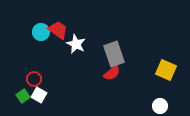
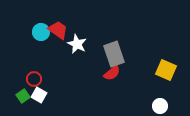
white star: moved 1 px right
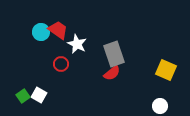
red circle: moved 27 px right, 15 px up
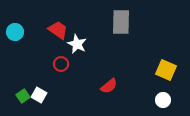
cyan circle: moved 26 px left
gray rectangle: moved 7 px right, 32 px up; rotated 20 degrees clockwise
red semicircle: moved 3 px left, 13 px down
white circle: moved 3 px right, 6 px up
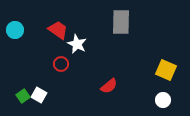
cyan circle: moved 2 px up
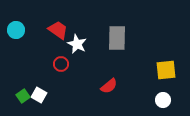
gray rectangle: moved 4 px left, 16 px down
cyan circle: moved 1 px right
yellow square: rotated 30 degrees counterclockwise
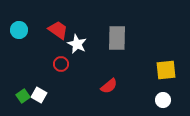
cyan circle: moved 3 px right
